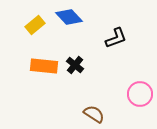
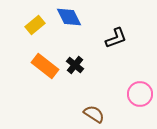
blue diamond: rotated 16 degrees clockwise
orange rectangle: moved 1 px right; rotated 32 degrees clockwise
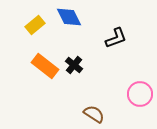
black cross: moved 1 px left
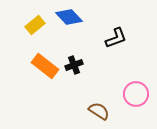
blue diamond: rotated 16 degrees counterclockwise
black cross: rotated 30 degrees clockwise
pink circle: moved 4 px left
brown semicircle: moved 5 px right, 3 px up
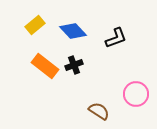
blue diamond: moved 4 px right, 14 px down
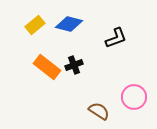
blue diamond: moved 4 px left, 7 px up; rotated 32 degrees counterclockwise
orange rectangle: moved 2 px right, 1 px down
pink circle: moved 2 px left, 3 px down
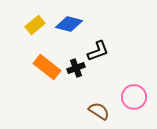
black L-shape: moved 18 px left, 13 px down
black cross: moved 2 px right, 3 px down
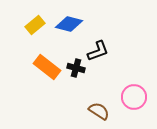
black cross: rotated 36 degrees clockwise
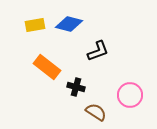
yellow rectangle: rotated 30 degrees clockwise
black cross: moved 19 px down
pink circle: moved 4 px left, 2 px up
brown semicircle: moved 3 px left, 1 px down
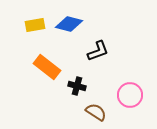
black cross: moved 1 px right, 1 px up
